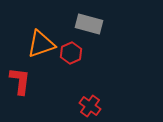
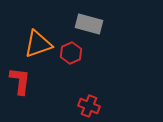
orange triangle: moved 3 px left
red cross: moved 1 px left; rotated 15 degrees counterclockwise
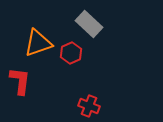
gray rectangle: rotated 28 degrees clockwise
orange triangle: moved 1 px up
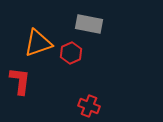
gray rectangle: rotated 32 degrees counterclockwise
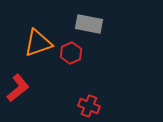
red L-shape: moved 2 px left, 7 px down; rotated 44 degrees clockwise
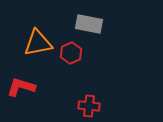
orange triangle: rotated 8 degrees clockwise
red L-shape: moved 3 px right, 1 px up; rotated 124 degrees counterclockwise
red cross: rotated 15 degrees counterclockwise
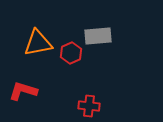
gray rectangle: moved 9 px right, 12 px down; rotated 16 degrees counterclockwise
red L-shape: moved 2 px right, 4 px down
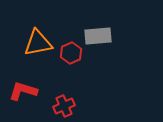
red cross: moved 25 px left; rotated 30 degrees counterclockwise
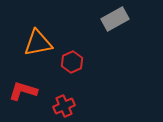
gray rectangle: moved 17 px right, 17 px up; rotated 24 degrees counterclockwise
red hexagon: moved 1 px right, 9 px down
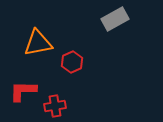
red L-shape: rotated 16 degrees counterclockwise
red cross: moved 9 px left; rotated 15 degrees clockwise
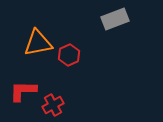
gray rectangle: rotated 8 degrees clockwise
red hexagon: moved 3 px left, 7 px up
red cross: moved 2 px left, 1 px up; rotated 20 degrees counterclockwise
